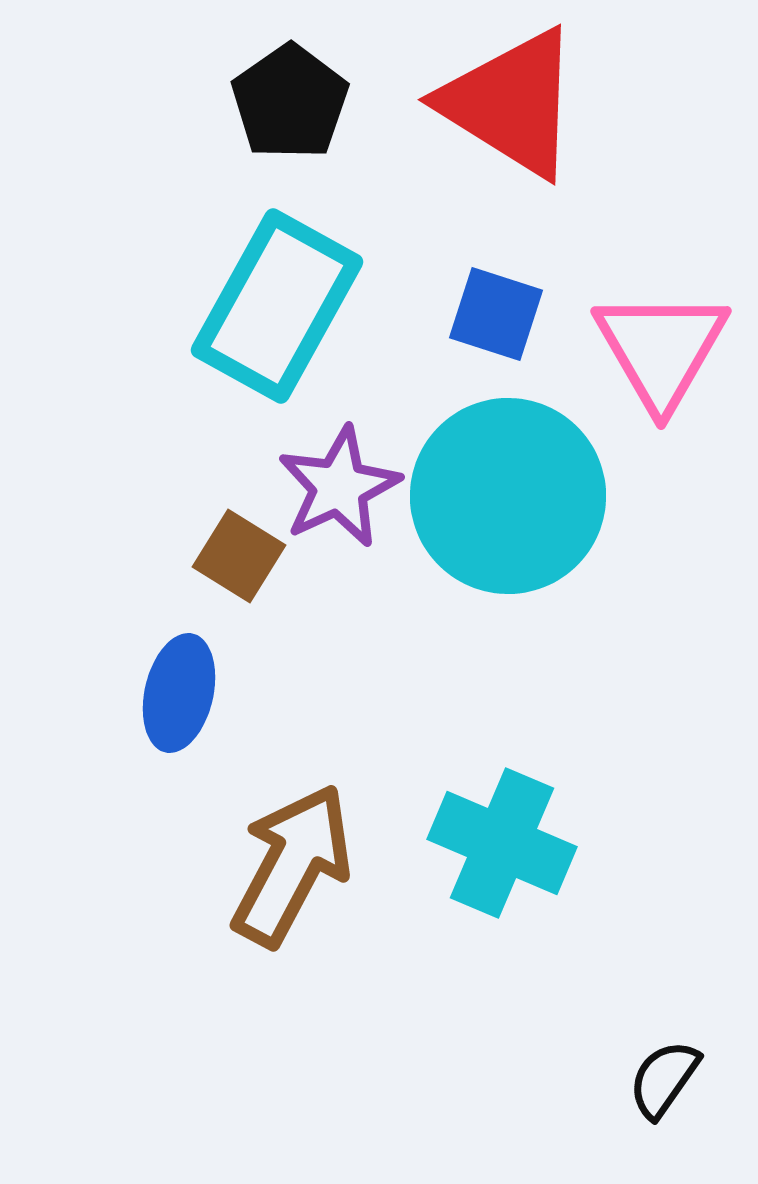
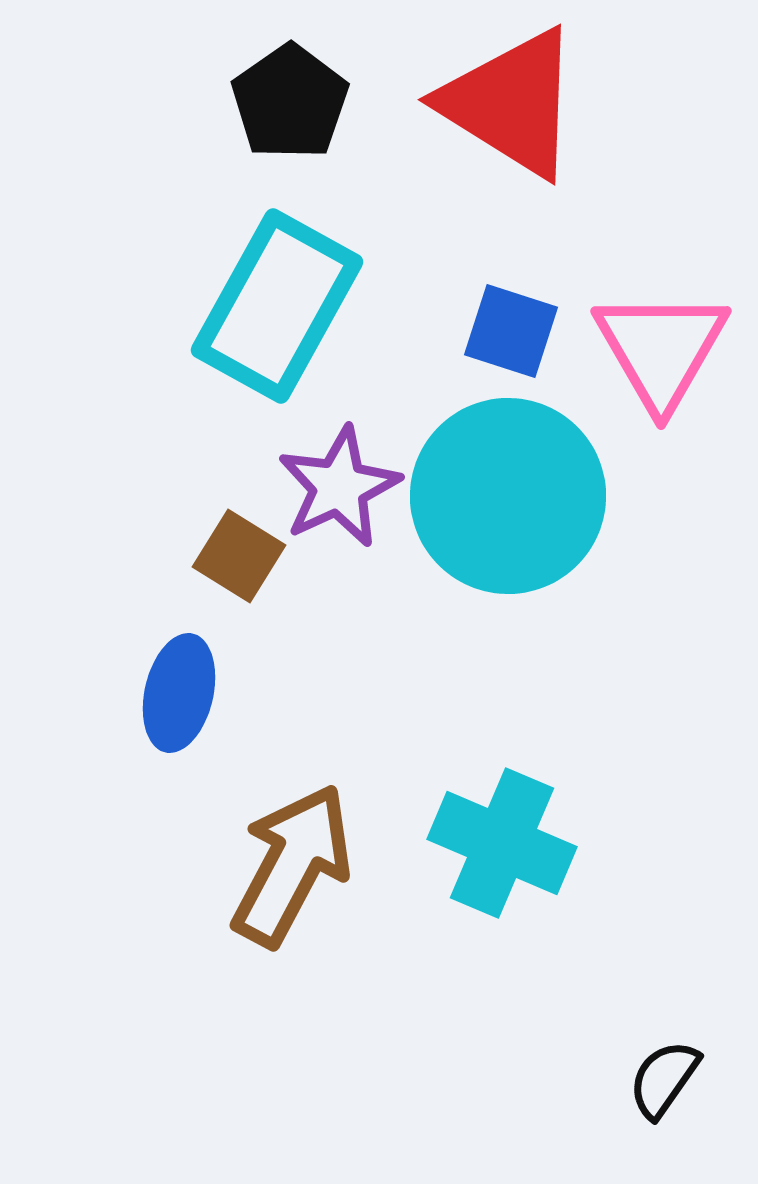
blue square: moved 15 px right, 17 px down
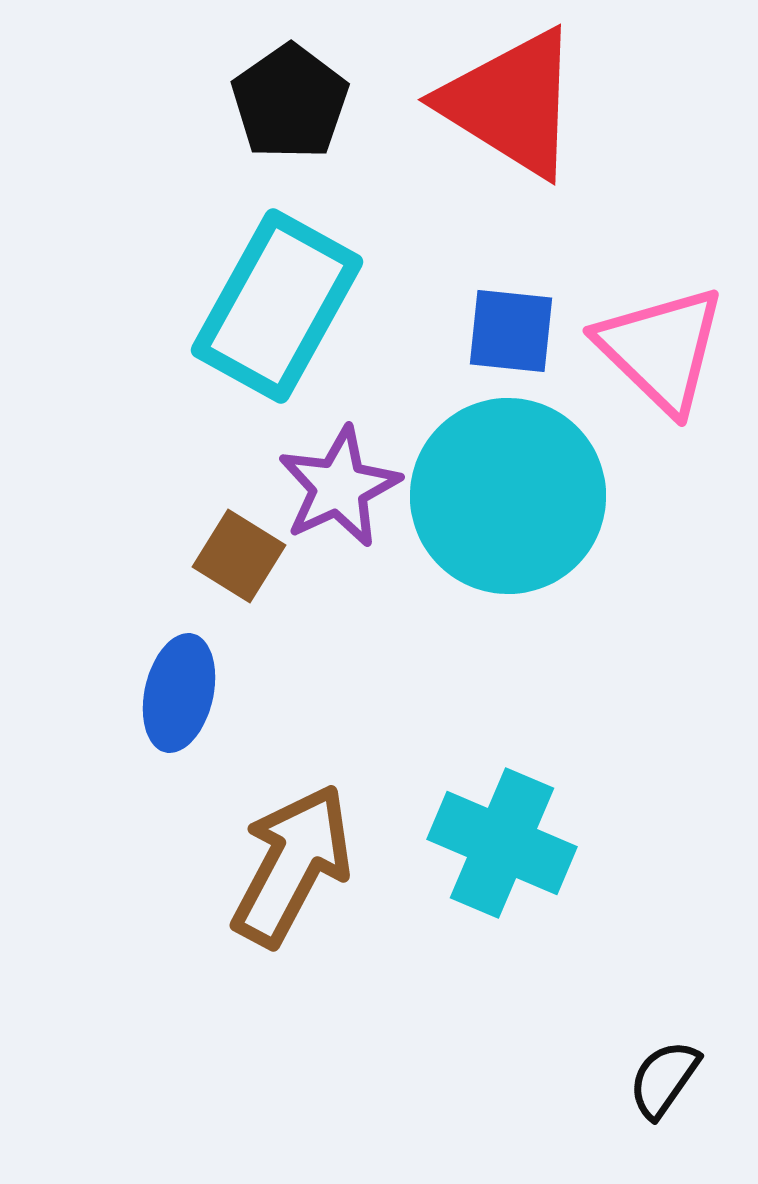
blue square: rotated 12 degrees counterclockwise
pink triangle: rotated 16 degrees counterclockwise
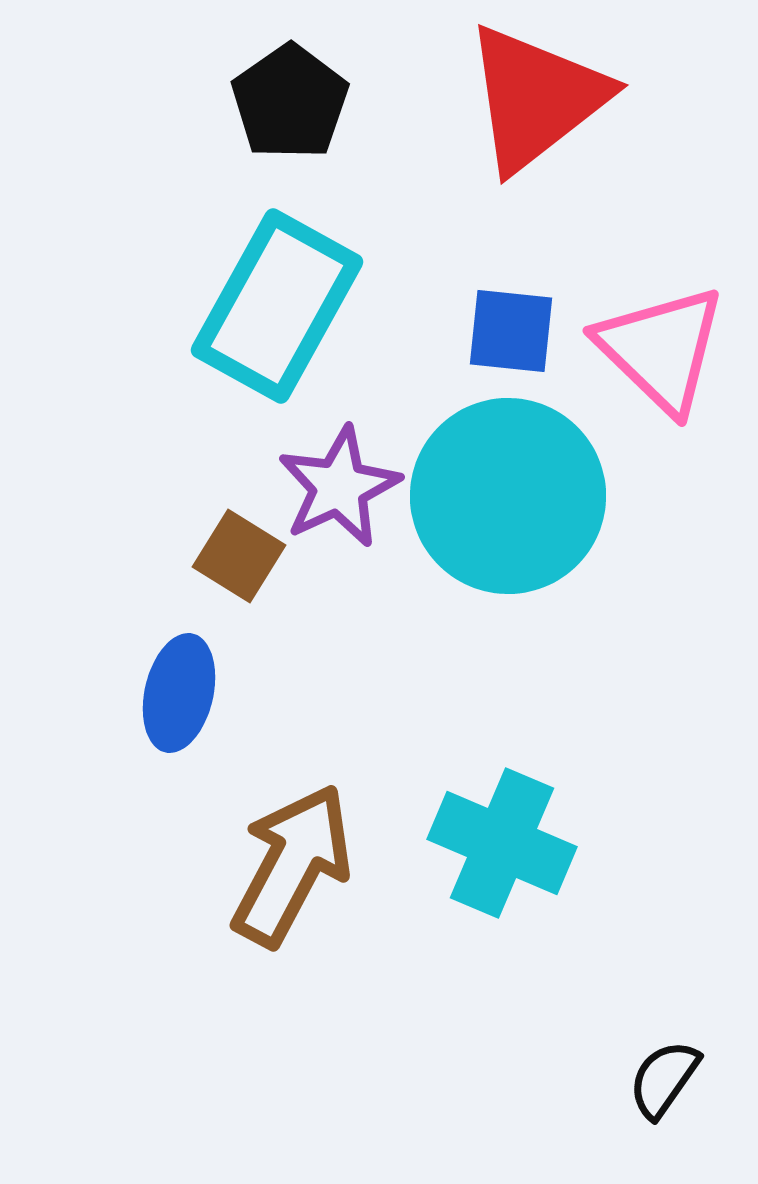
red triangle: moved 25 px right, 5 px up; rotated 50 degrees clockwise
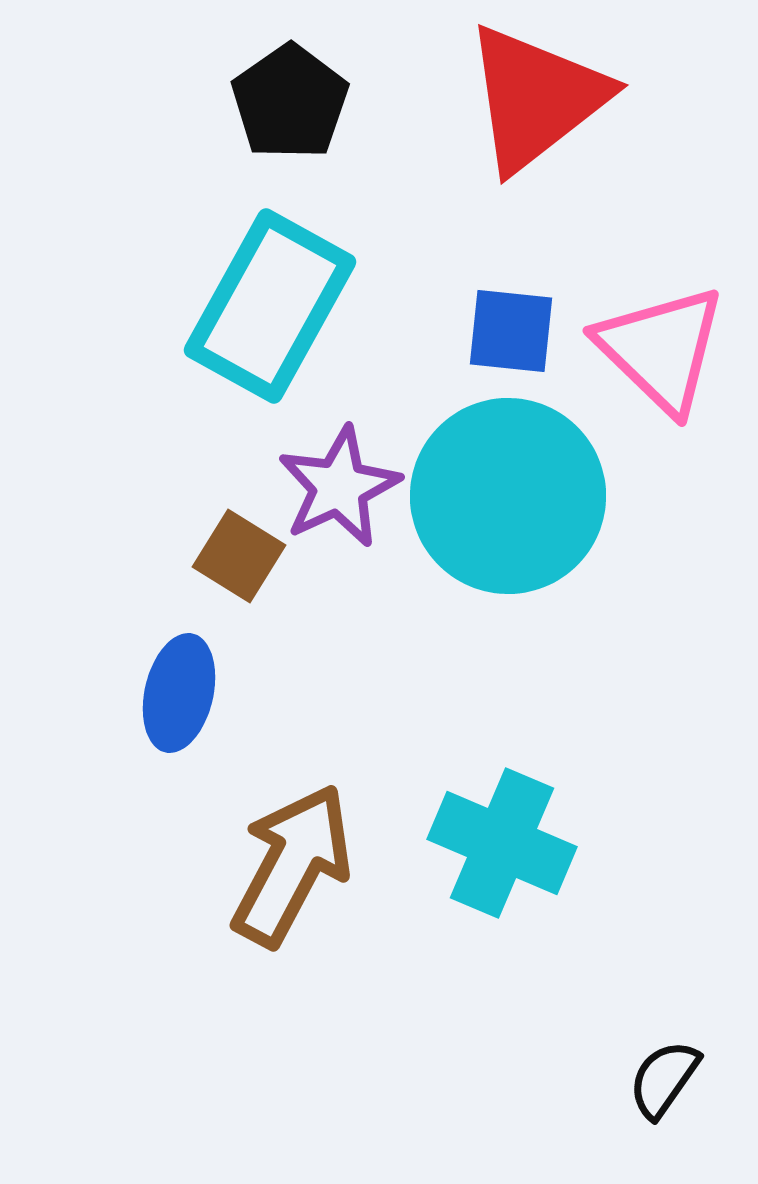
cyan rectangle: moved 7 px left
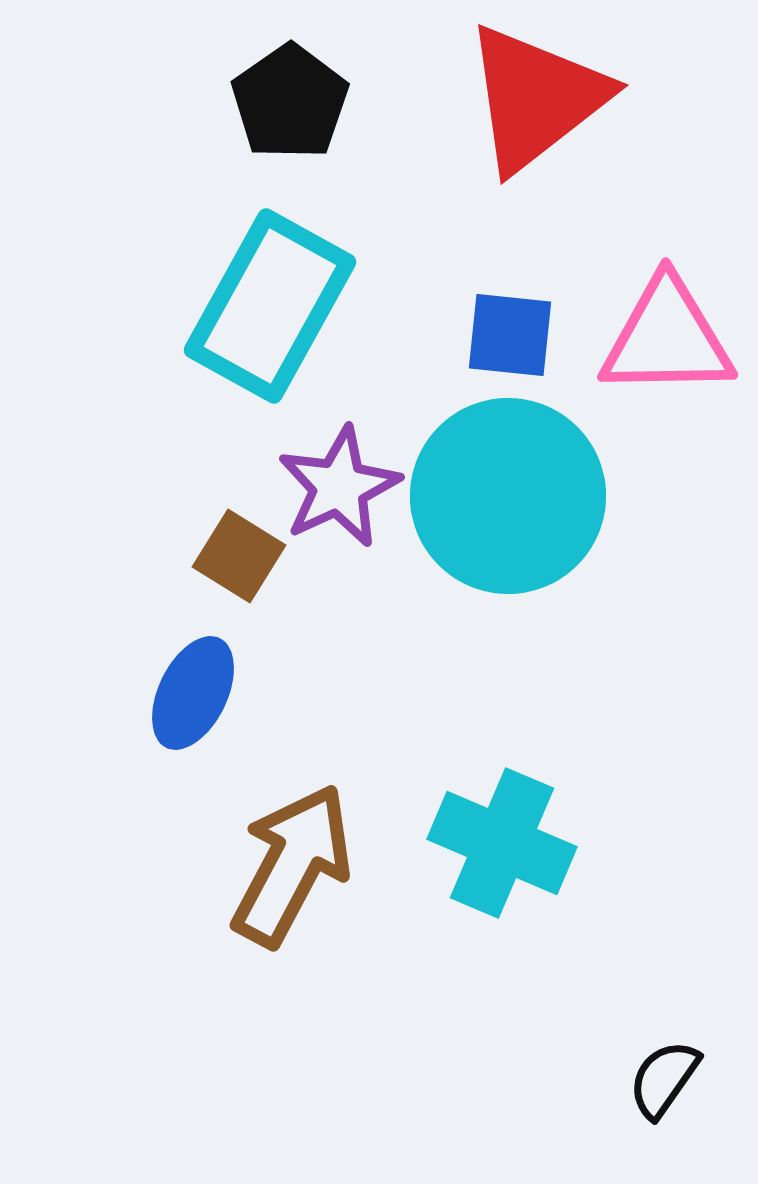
blue square: moved 1 px left, 4 px down
pink triangle: moved 6 px right, 11 px up; rotated 45 degrees counterclockwise
blue ellipse: moved 14 px right; rotated 13 degrees clockwise
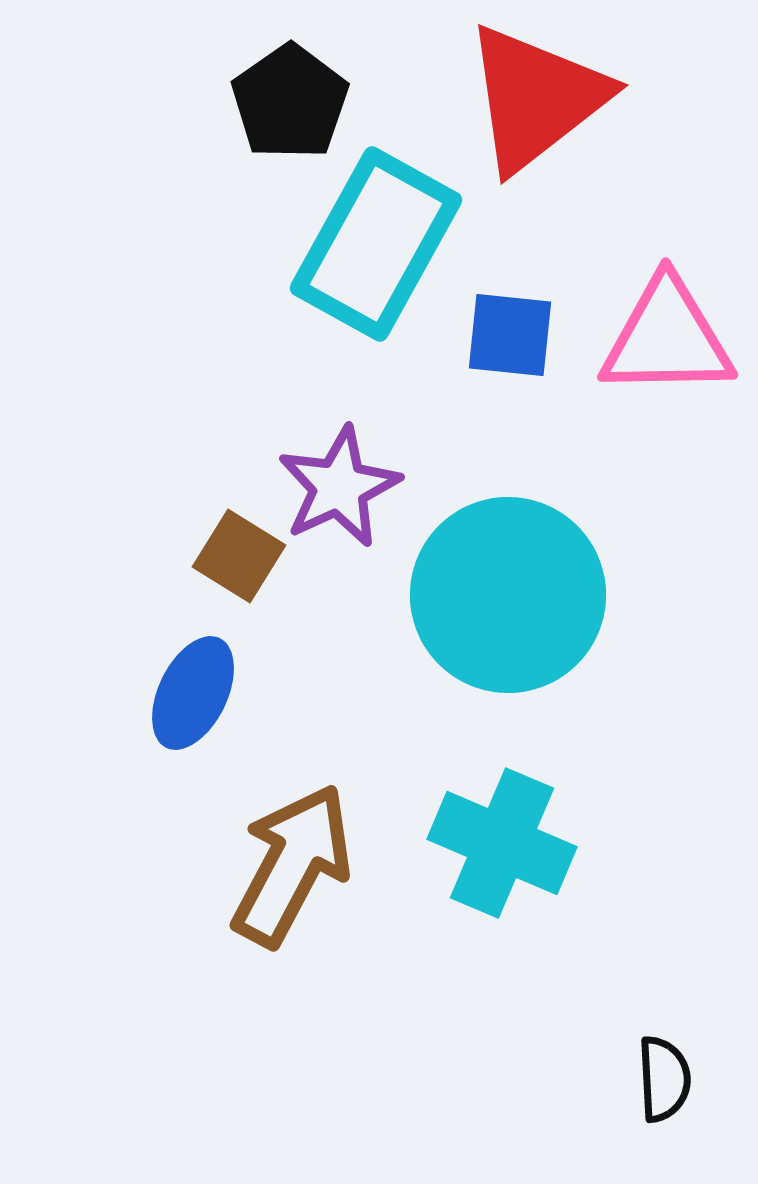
cyan rectangle: moved 106 px right, 62 px up
cyan circle: moved 99 px down
black semicircle: rotated 142 degrees clockwise
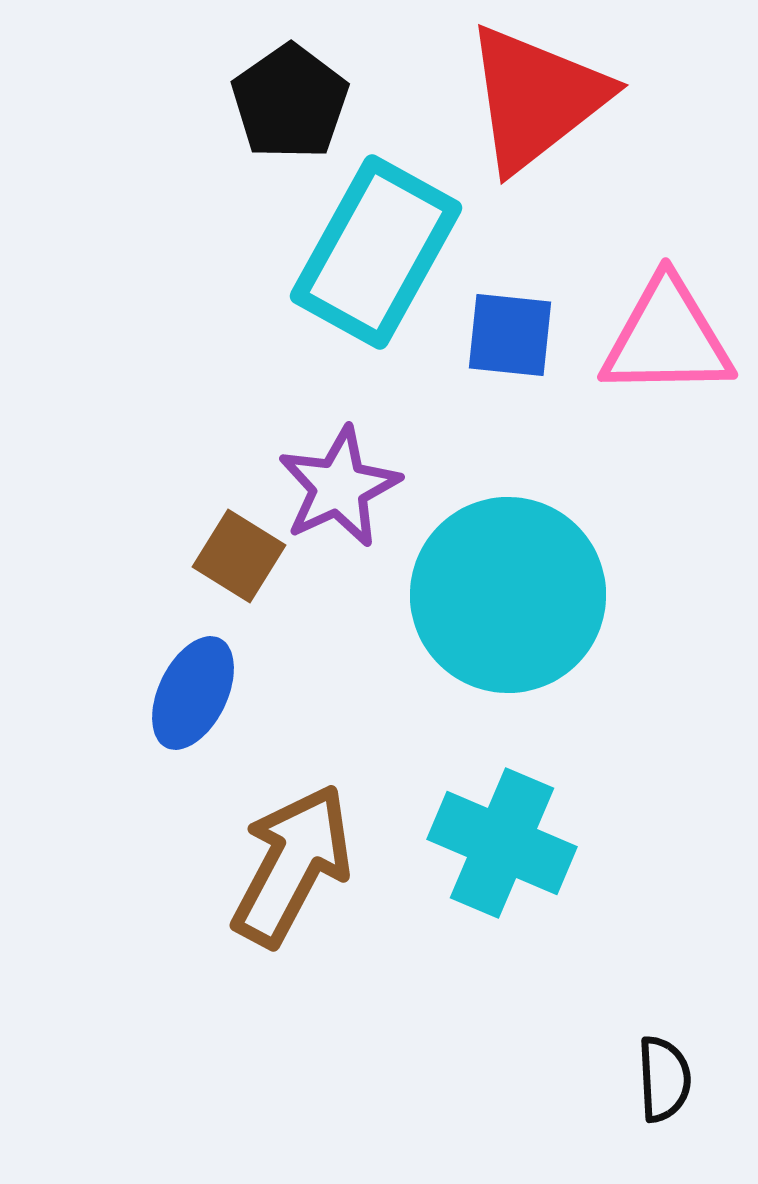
cyan rectangle: moved 8 px down
